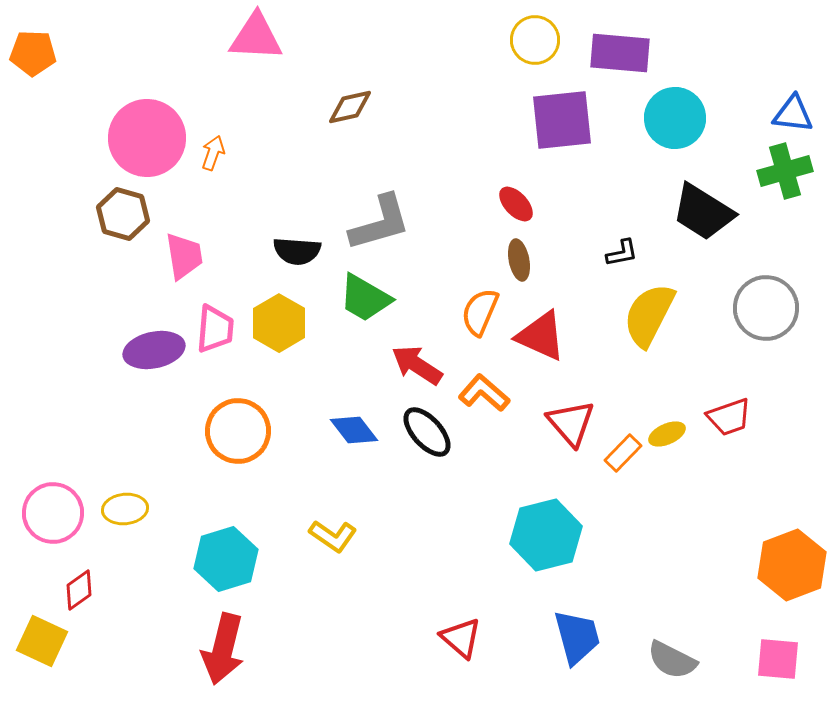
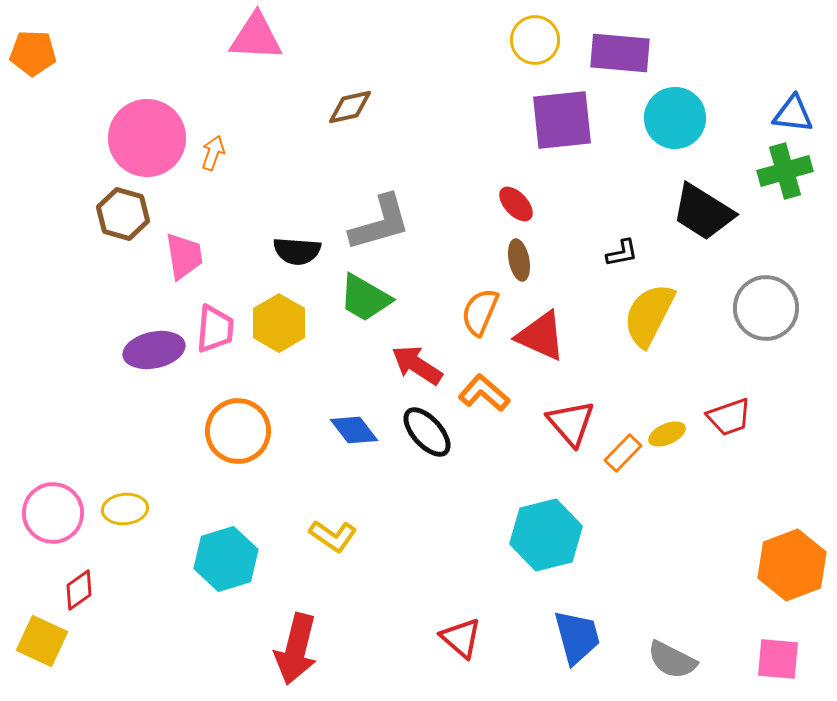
red arrow at (223, 649): moved 73 px right
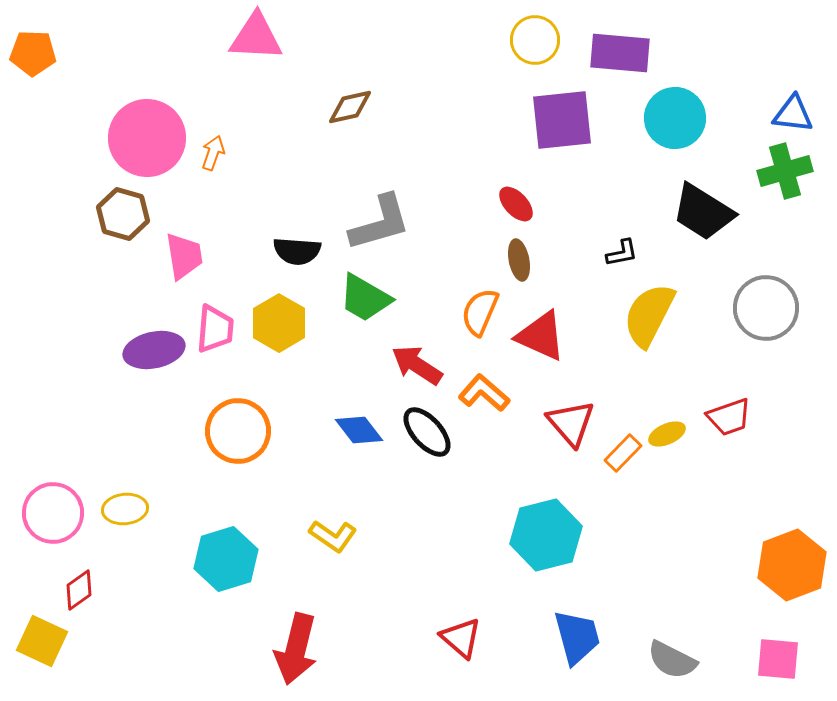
blue diamond at (354, 430): moved 5 px right
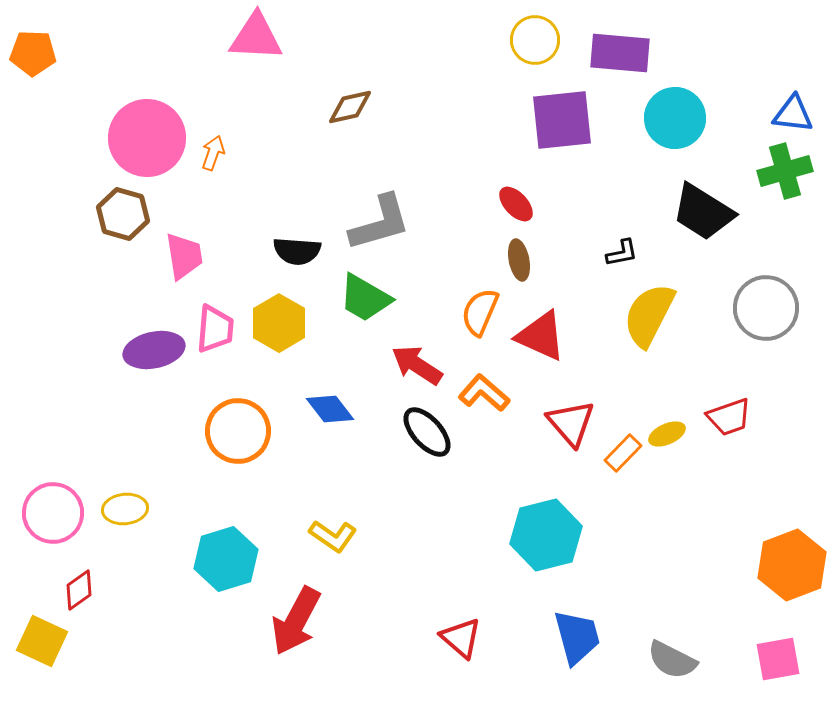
blue diamond at (359, 430): moved 29 px left, 21 px up
red arrow at (296, 649): moved 28 px up; rotated 14 degrees clockwise
pink square at (778, 659): rotated 15 degrees counterclockwise
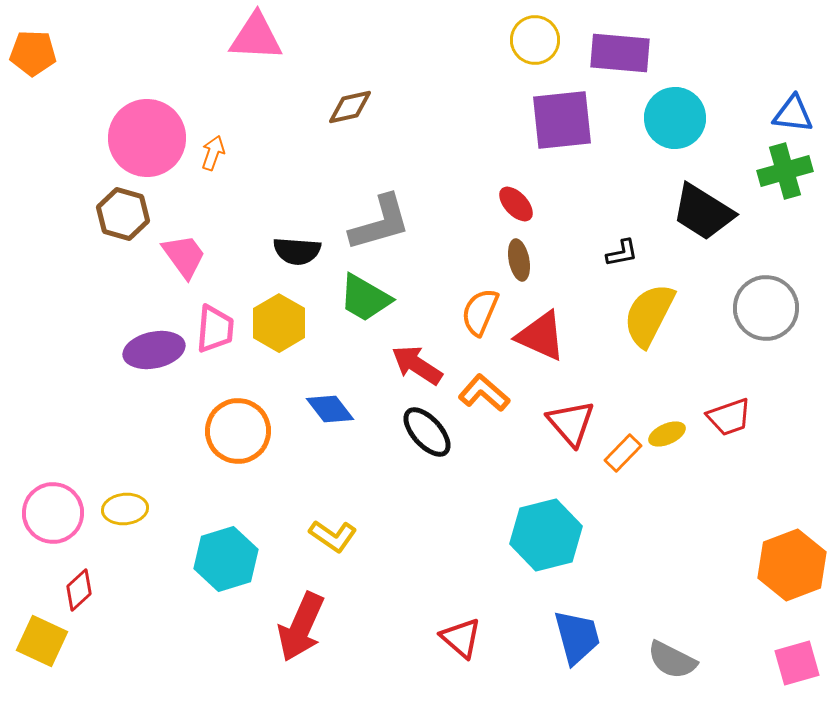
pink trapezoid at (184, 256): rotated 27 degrees counterclockwise
red diamond at (79, 590): rotated 6 degrees counterclockwise
red arrow at (296, 621): moved 5 px right, 6 px down; rotated 4 degrees counterclockwise
pink square at (778, 659): moved 19 px right, 4 px down; rotated 6 degrees counterclockwise
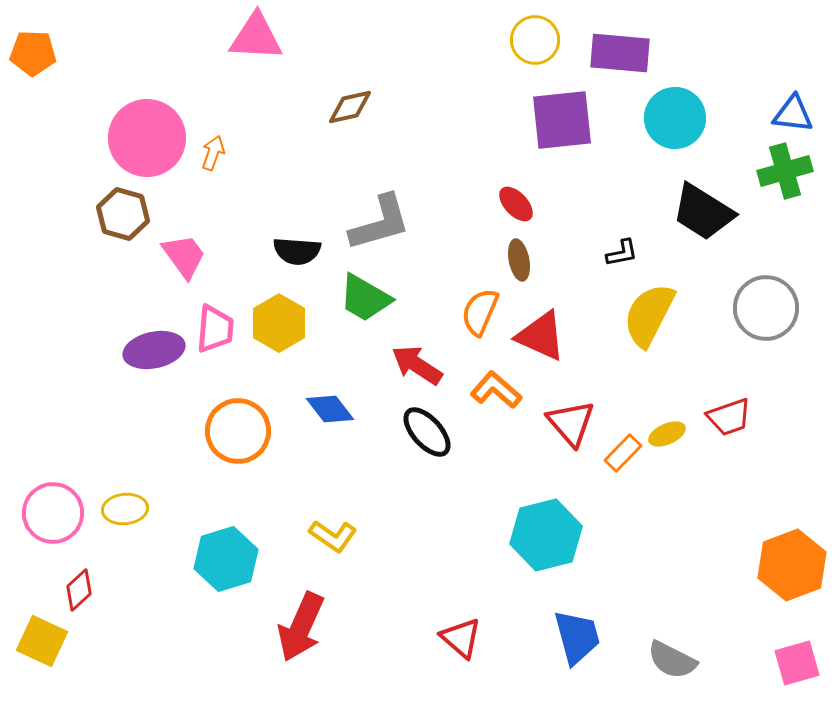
orange L-shape at (484, 393): moved 12 px right, 3 px up
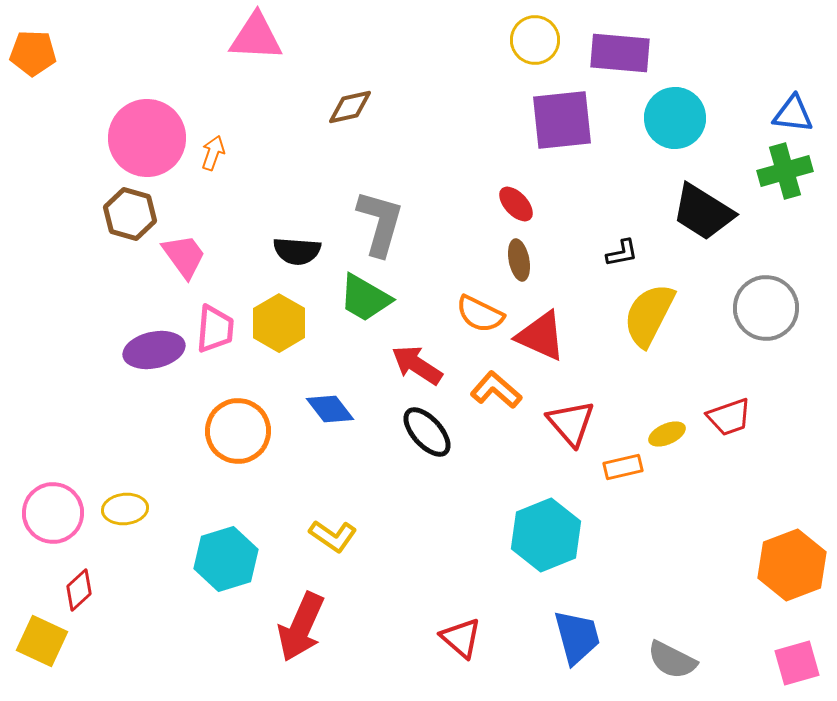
brown hexagon at (123, 214): moved 7 px right
gray L-shape at (380, 223): rotated 58 degrees counterclockwise
orange semicircle at (480, 312): moved 2 px down; rotated 87 degrees counterclockwise
orange rectangle at (623, 453): moved 14 px down; rotated 33 degrees clockwise
cyan hexagon at (546, 535): rotated 8 degrees counterclockwise
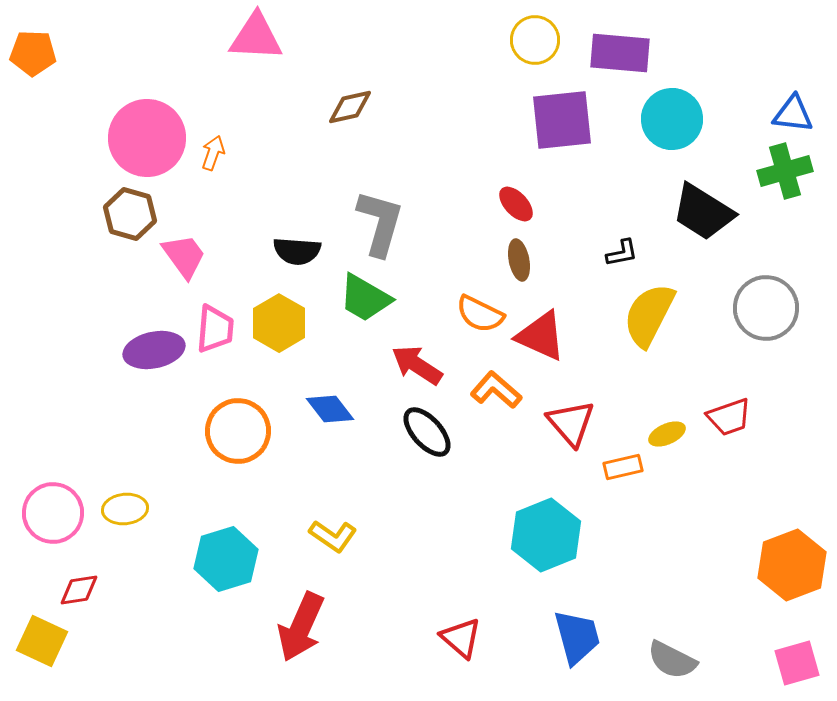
cyan circle at (675, 118): moved 3 px left, 1 px down
red diamond at (79, 590): rotated 33 degrees clockwise
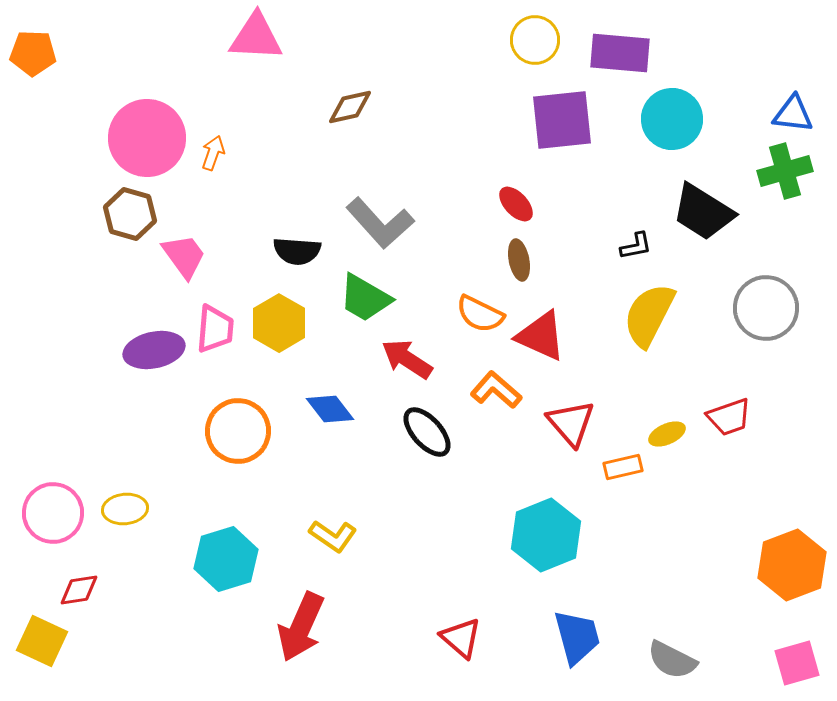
gray L-shape at (380, 223): rotated 122 degrees clockwise
black L-shape at (622, 253): moved 14 px right, 7 px up
red arrow at (417, 365): moved 10 px left, 6 px up
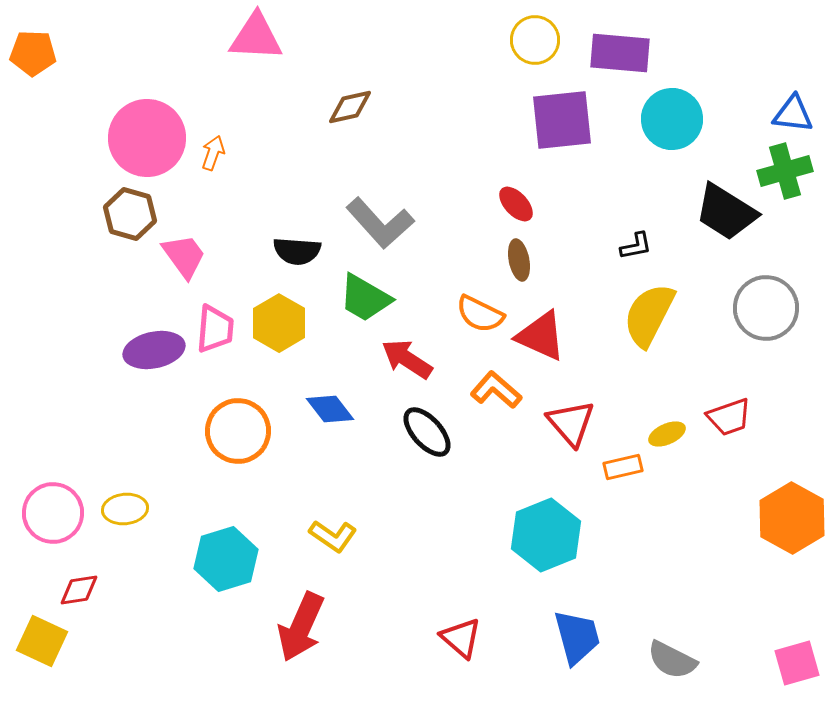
black trapezoid at (703, 212): moved 23 px right
orange hexagon at (792, 565): moved 47 px up; rotated 10 degrees counterclockwise
